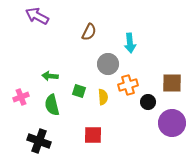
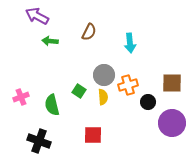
gray circle: moved 4 px left, 11 px down
green arrow: moved 35 px up
green square: rotated 16 degrees clockwise
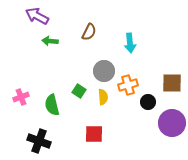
gray circle: moved 4 px up
red square: moved 1 px right, 1 px up
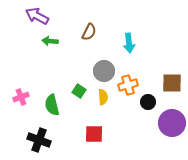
cyan arrow: moved 1 px left
black cross: moved 1 px up
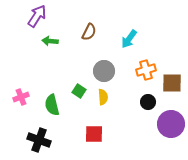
purple arrow: rotated 95 degrees clockwise
cyan arrow: moved 4 px up; rotated 42 degrees clockwise
orange cross: moved 18 px right, 15 px up
purple circle: moved 1 px left, 1 px down
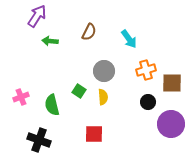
cyan arrow: rotated 72 degrees counterclockwise
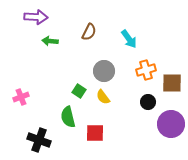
purple arrow: moved 1 px left, 1 px down; rotated 60 degrees clockwise
yellow semicircle: rotated 147 degrees clockwise
green semicircle: moved 16 px right, 12 px down
red square: moved 1 px right, 1 px up
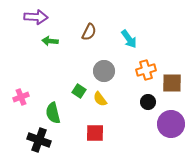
yellow semicircle: moved 3 px left, 2 px down
green semicircle: moved 15 px left, 4 px up
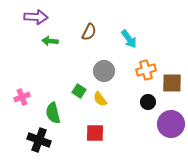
pink cross: moved 1 px right
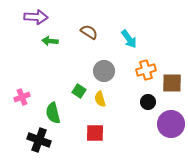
brown semicircle: rotated 84 degrees counterclockwise
yellow semicircle: rotated 21 degrees clockwise
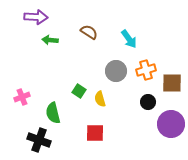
green arrow: moved 1 px up
gray circle: moved 12 px right
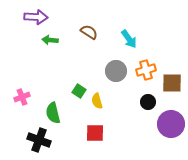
yellow semicircle: moved 3 px left, 2 px down
